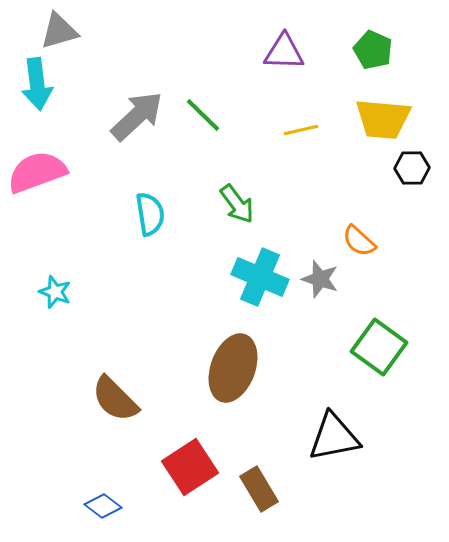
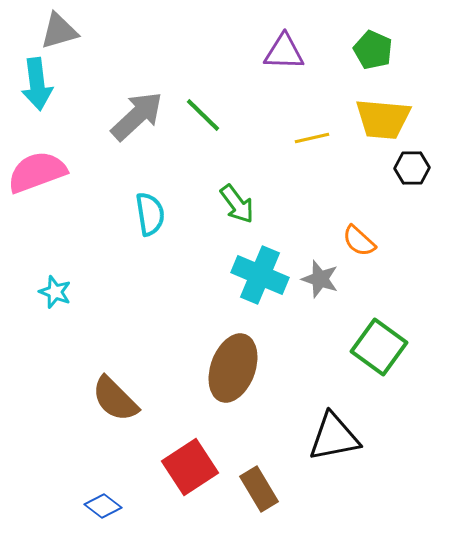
yellow line: moved 11 px right, 8 px down
cyan cross: moved 2 px up
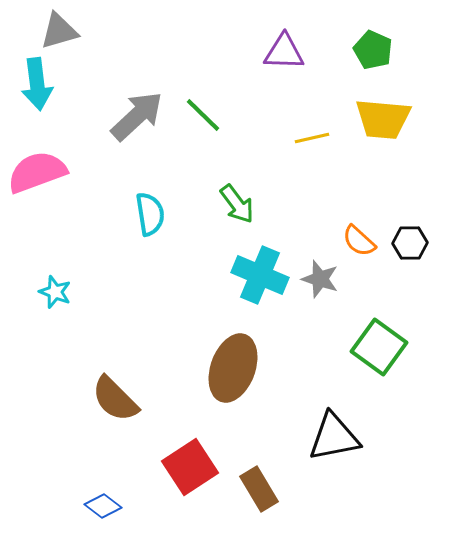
black hexagon: moved 2 px left, 75 px down
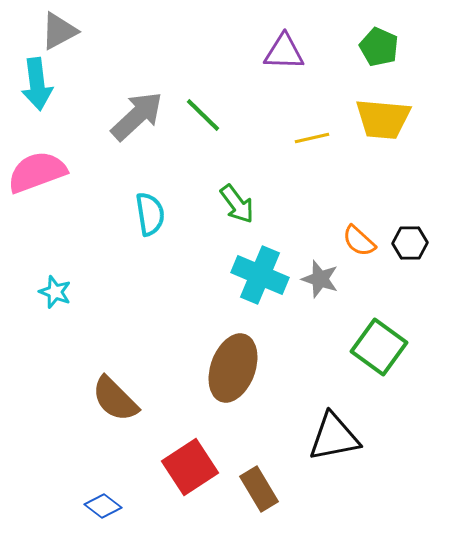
gray triangle: rotated 12 degrees counterclockwise
green pentagon: moved 6 px right, 3 px up
